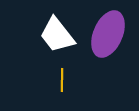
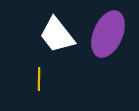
yellow line: moved 23 px left, 1 px up
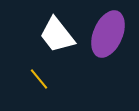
yellow line: rotated 40 degrees counterclockwise
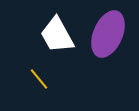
white trapezoid: rotated 9 degrees clockwise
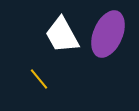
white trapezoid: moved 5 px right
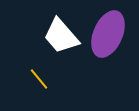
white trapezoid: moved 1 px left, 1 px down; rotated 12 degrees counterclockwise
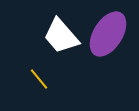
purple ellipse: rotated 9 degrees clockwise
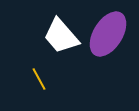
yellow line: rotated 10 degrees clockwise
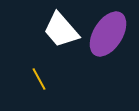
white trapezoid: moved 6 px up
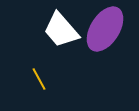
purple ellipse: moved 3 px left, 5 px up
